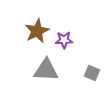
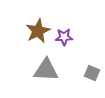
brown star: moved 1 px right
purple star: moved 3 px up
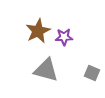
gray triangle: rotated 12 degrees clockwise
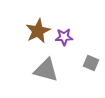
gray square: moved 1 px left, 10 px up
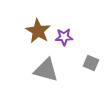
brown star: rotated 15 degrees counterclockwise
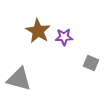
gray triangle: moved 27 px left, 9 px down
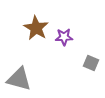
brown star: moved 2 px left, 3 px up
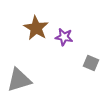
purple star: rotated 12 degrees clockwise
gray triangle: moved 1 px down; rotated 32 degrees counterclockwise
